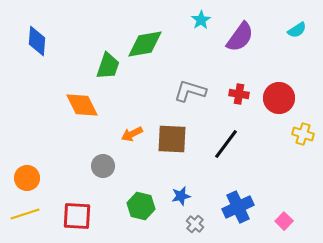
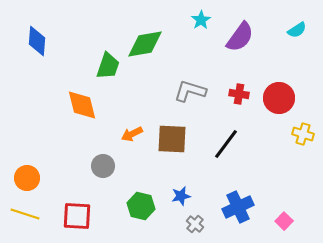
orange diamond: rotated 12 degrees clockwise
yellow line: rotated 36 degrees clockwise
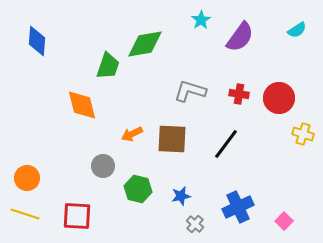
green hexagon: moved 3 px left, 17 px up
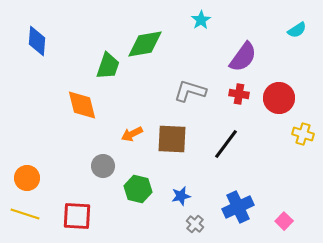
purple semicircle: moved 3 px right, 20 px down
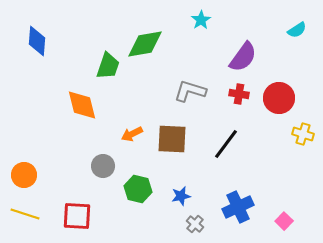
orange circle: moved 3 px left, 3 px up
